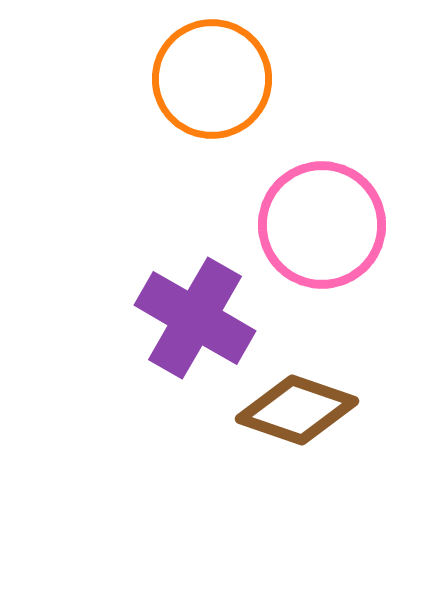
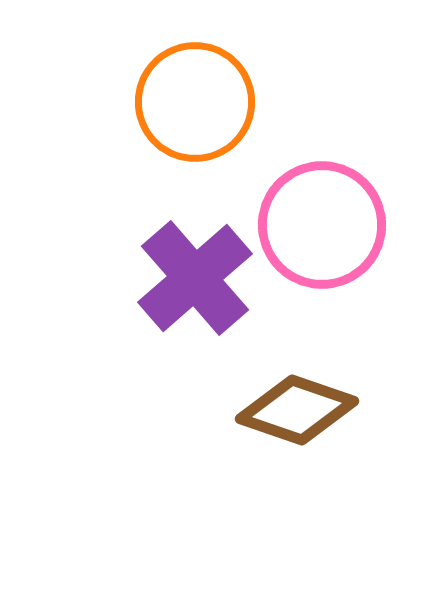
orange circle: moved 17 px left, 23 px down
purple cross: moved 40 px up; rotated 19 degrees clockwise
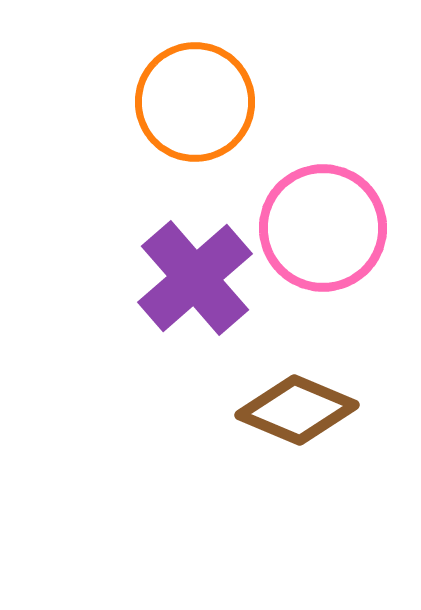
pink circle: moved 1 px right, 3 px down
brown diamond: rotated 4 degrees clockwise
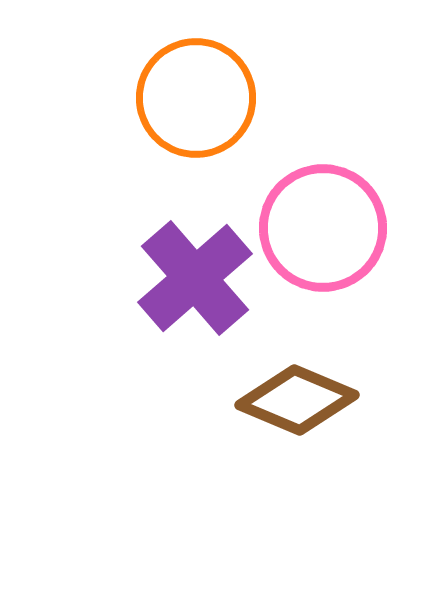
orange circle: moved 1 px right, 4 px up
brown diamond: moved 10 px up
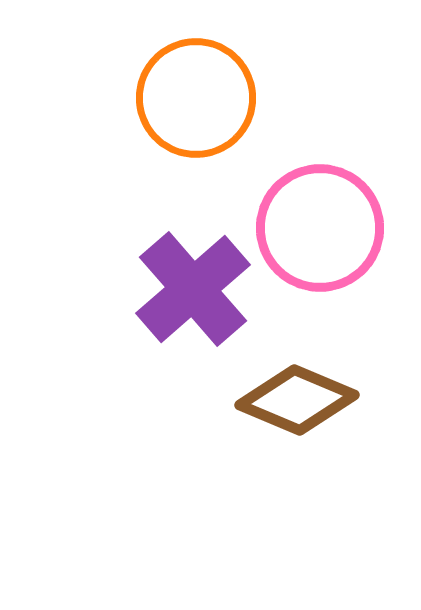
pink circle: moved 3 px left
purple cross: moved 2 px left, 11 px down
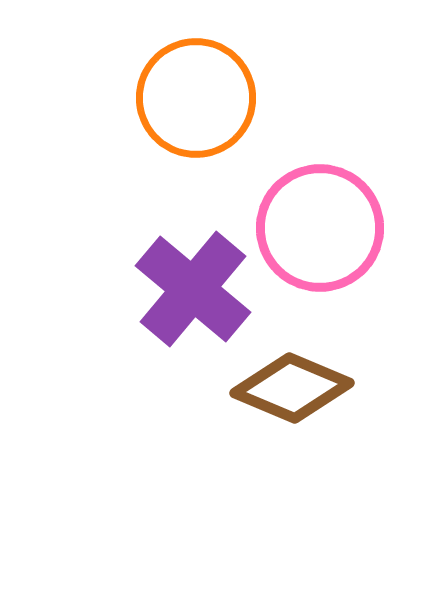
purple cross: rotated 9 degrees counterclockwise
brown diamond: moved 5 px left, 12 px up
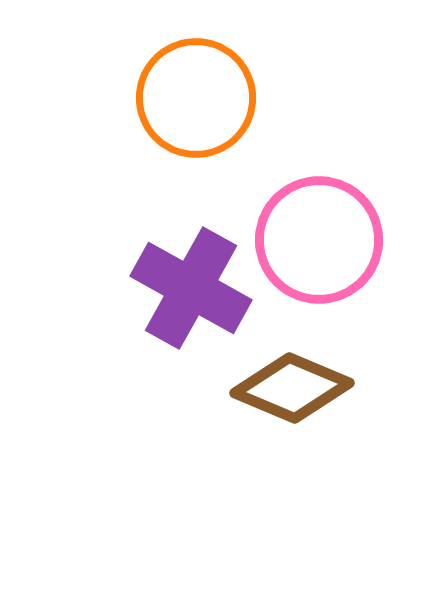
pink circle: moved 1 px left, 12 px down
purple cross: moved 2 px left, 1 px up; rotated 11 degrees counterclockwise
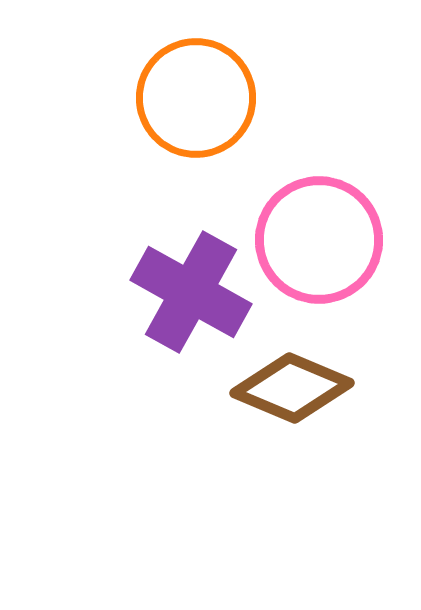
purple cross: moved 4 px down
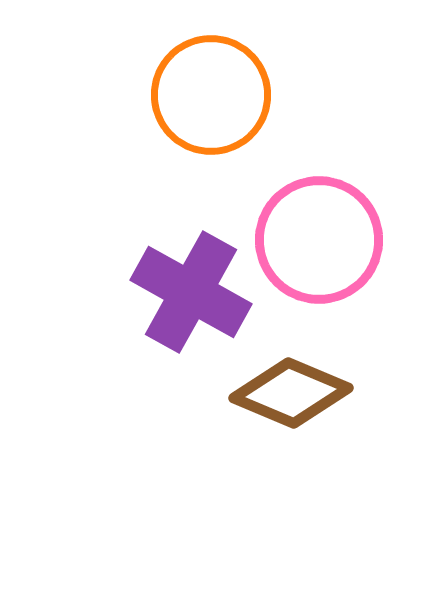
orange circle: moved 15 px right, 3 px up
brown diamond: moved 1 px left, 5 px down
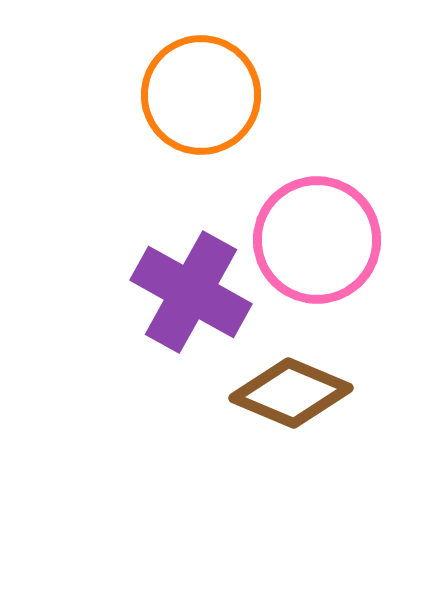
orange circle: moved 10 px left
pink circle: moved 2 px left
